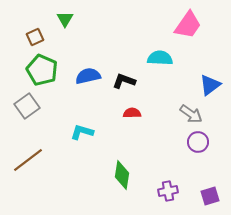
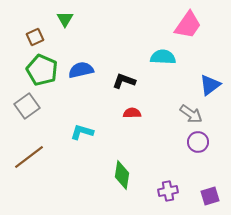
cyan semicircle: moved 3 px right, 1 px up
blue semicircle: moved 7 px left, 6 px up
brown line: moved 1 px right, 3 px up
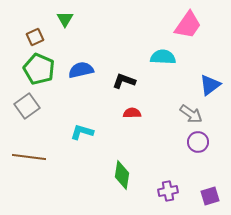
green pentagon: moved 3 px left, 1 px up
brown line: rotated 44 degrees clockwise
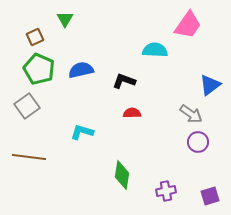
cyan semicircle: moved 8 px left, 7 px up
purple cross: moved 2 px left
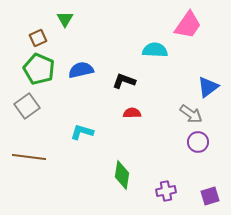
brown square: moved 3 px right, 1 px down
blue triangle: moved 2 px left, 2 px down
